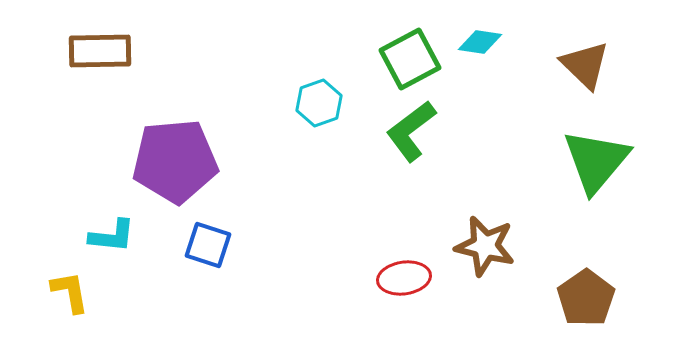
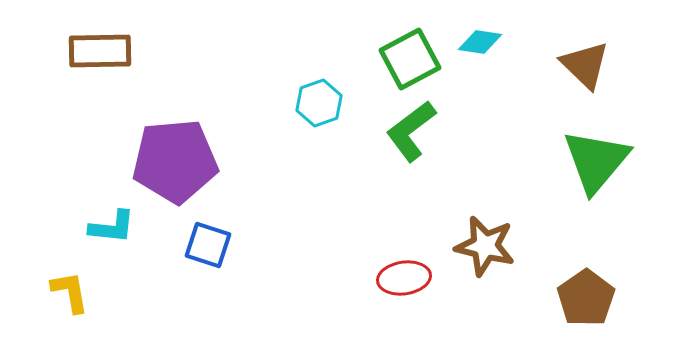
cyan L-shape: moved 9 px up
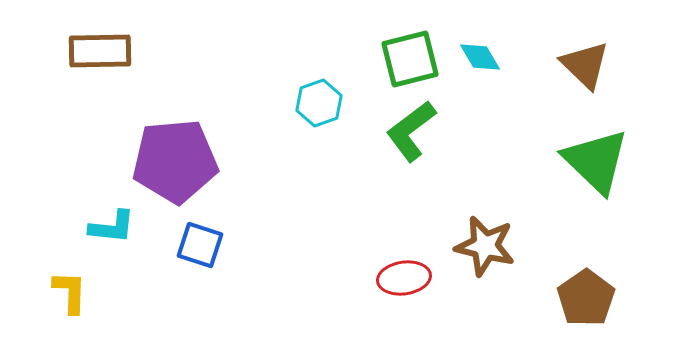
cyan diamond: moved 15 px down; rotated 51 degrees clockwise
green square: rotated 14 degrees clockwise
green triangle: rotated 26 degrees counterclockwise
blue square: moved 8 px left
yellow L-shape: rotated 12 degrees clockwise
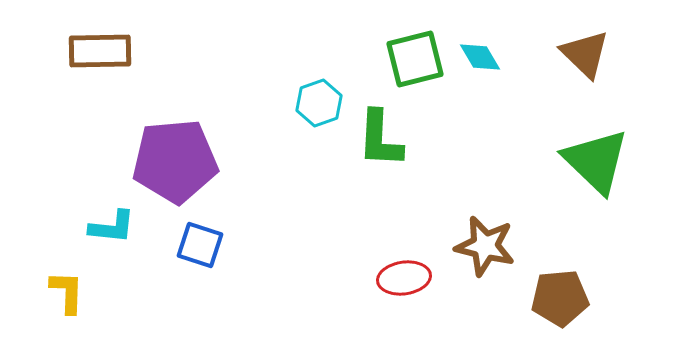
green square: moved 5 px right
brown triangle: moved 11 px up
green L-shape: moved 31 px left, 8 px down; rotated 50 degrees counterclockwise
yellow L-shape: moved 3 px left
brown pentagon: moved 26 px left; rotated 30 degrees clockwise
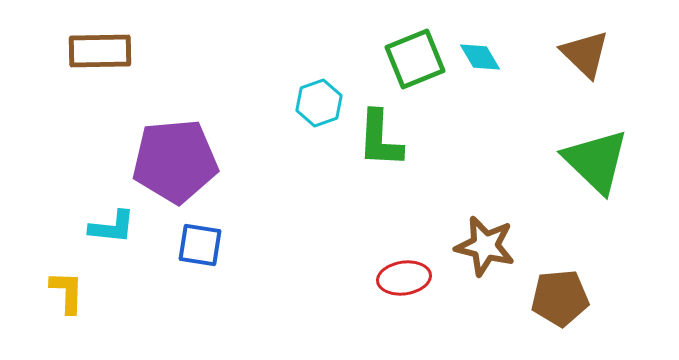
green square: rotated 8 degrees counterclockwise
blue square: rotated 9 degrees counterclockwise
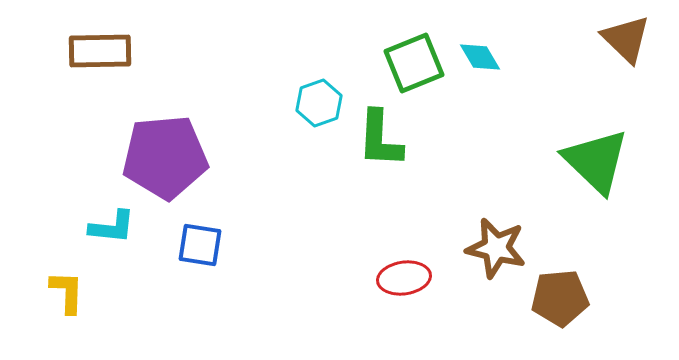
brown triangle: moved 41 px right, 15 px up
green square: moved 1 px left, 4 px down
purple pentagon: moved 10 px left, 4 px up
brown star: moved 11 px right, 2 px down
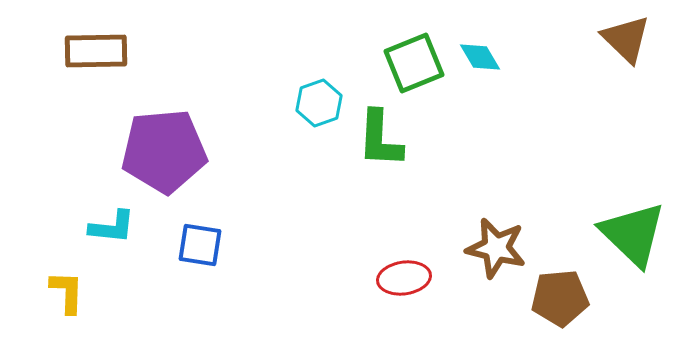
brown rectangle: moved 4 px left
purple pentagon: moved 1 px left, 6 px up
green triangle: moved 37 px right, 73 px down
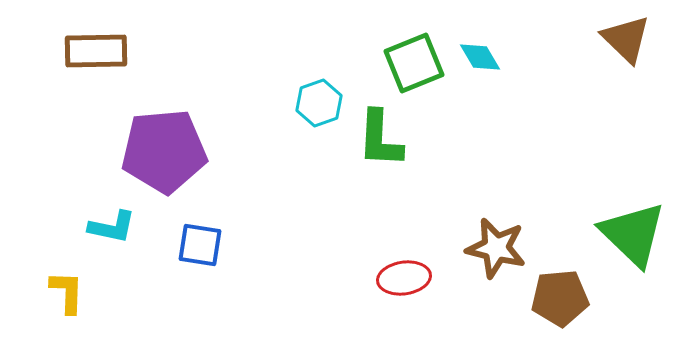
cyan L-shape: rotated 6 degrees clockwise
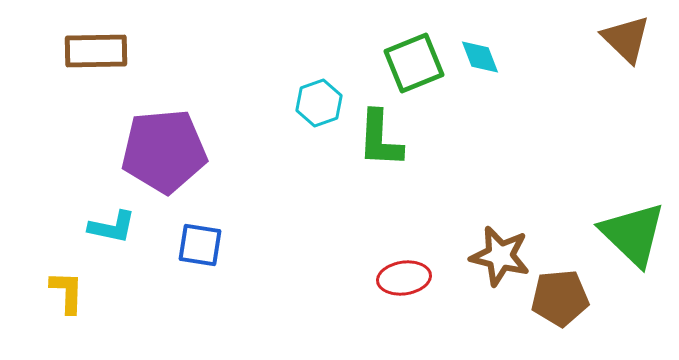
cyan diamond: rotated 9 degrees clockwise
brown star: moved 4 px right, 8 px down
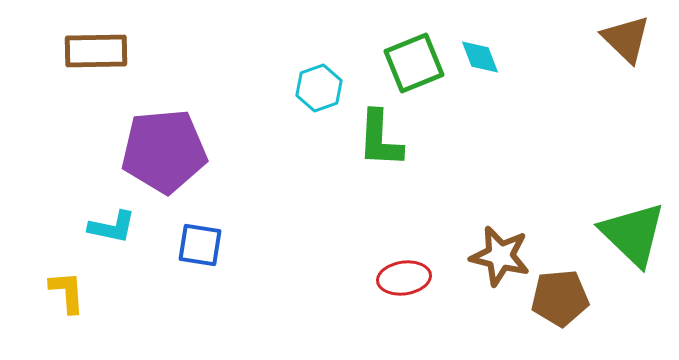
cyan hexagon: moved 15 px up
yellow L-shape: rotated 6 degrees counterclockwise
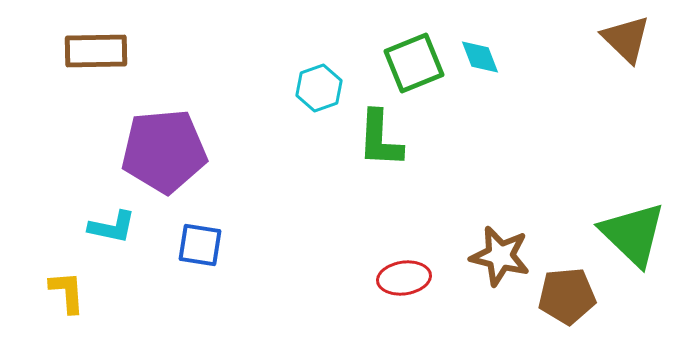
brown pentagon: moved 7 px right, 2 px up
